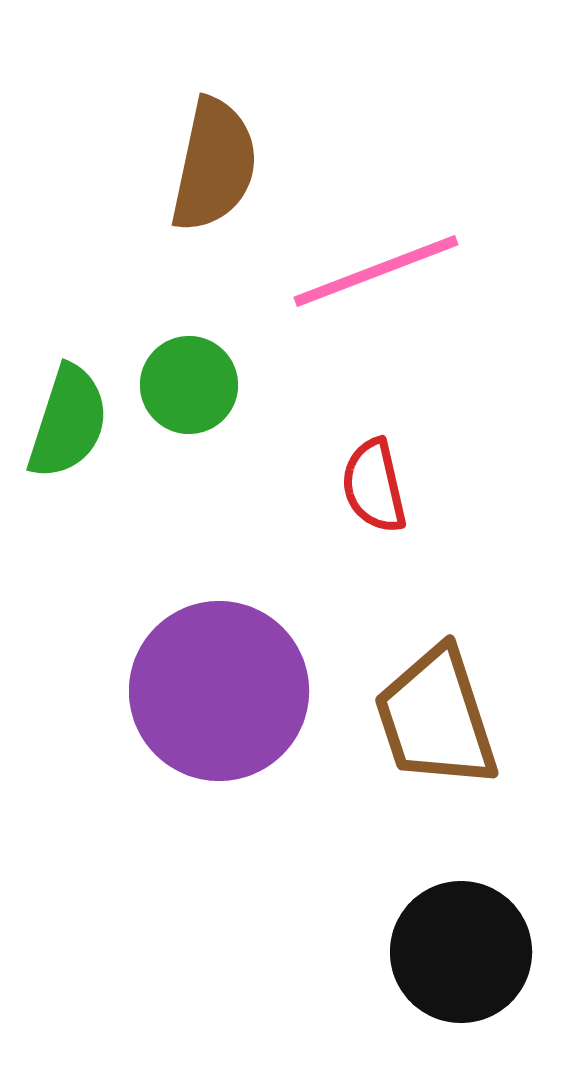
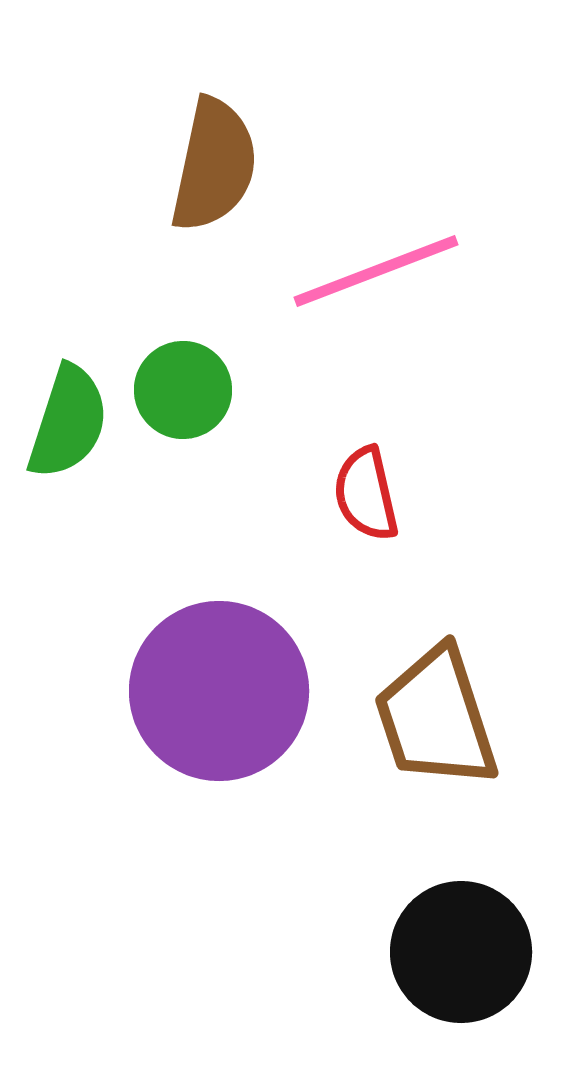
green circle: moved 6 px left, 5 px down
red semicircle: moved 8 px left, 8 px down
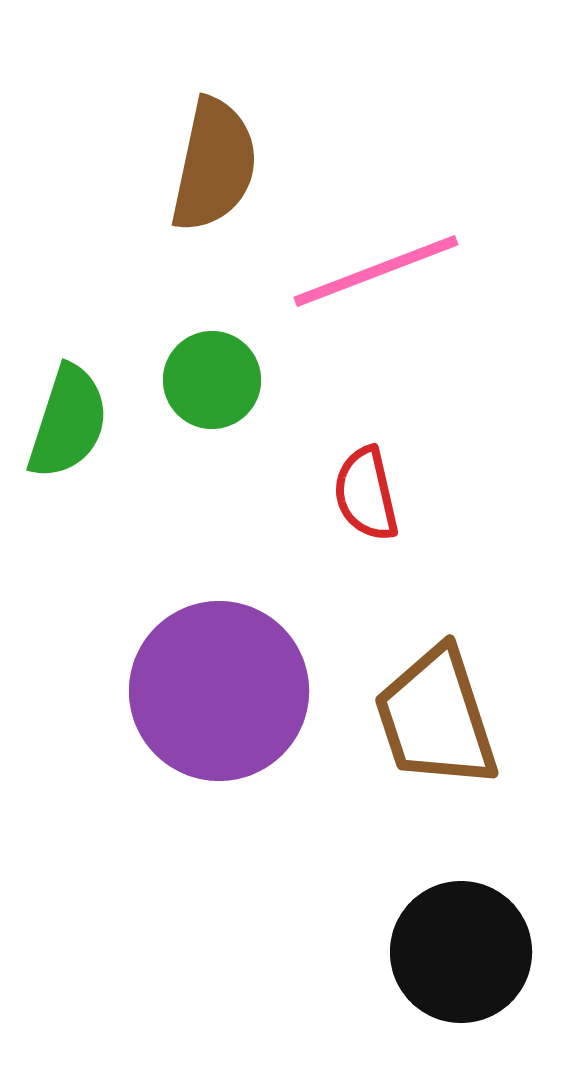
green circle: moved 29 px right, 10 px up
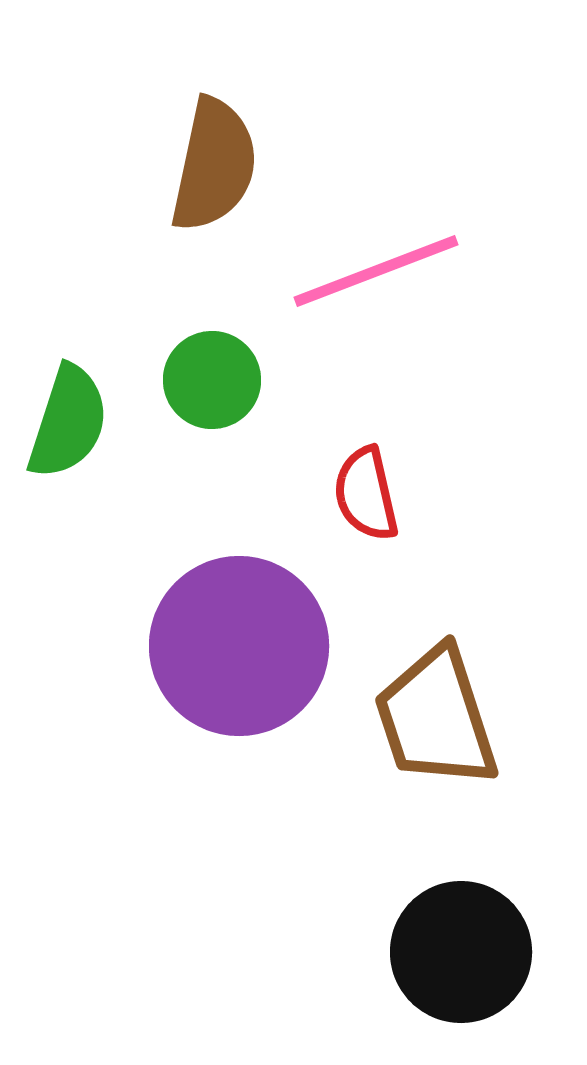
purple circle: moved 20 px right, 45 px up
